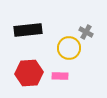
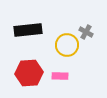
yellow circle: moved 2 px left, 3 px up
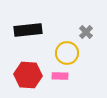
gray cross: rotated 16 degrees clockwise
yellow circle: moved 8 px down
red hexagon: moved 1 px left, 2 px down; rotated 8 degrees clockwise
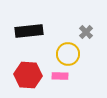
black rectangle: moved 1 px right, 1 px down
yellow circle: moved 1 px right, 1 px down
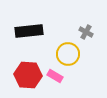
gray cross: rotated 16 degrees counterclockwise
pink rectangle: moved 5 px left; rotated 28 degrees clockwise
